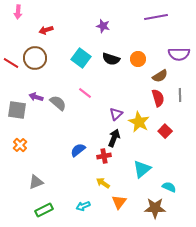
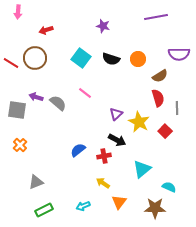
gray line: moved 3 px left, 13 px down
black arrow: moved 3 px right, 2 px down; rotated 96 degrees clockwise
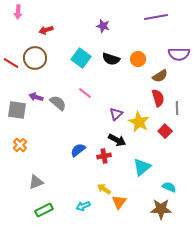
cyan triangle: moved 2 px up
yellow arrow: moved 1 px right, 6 px down
brown star: moved 6 px right, 1 px down
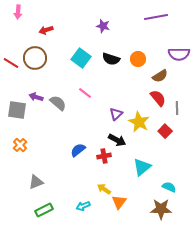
red semicircle: rotated 24 degrees counterclockwise
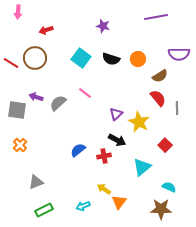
gray semicircle: rotated 84 degrees counterclockwise
red square: moved 14 px down
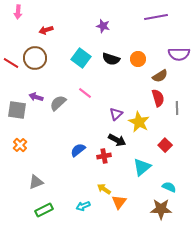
red semicircle: rotated 24 degrees clockwise
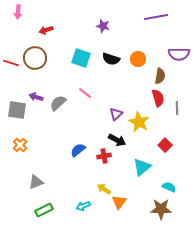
cyan square: rotated 18 degrees counterclockwise
red line: rotated 14 degrees counterclockwise
brown semicircle: rotated 49 degrees counterclockwise
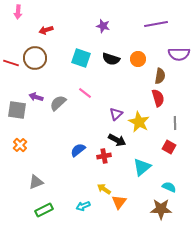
purple line: moved 7 px down
gray line: moved 2 px left, 15 px down
red square: moved 4 px right, 2 px down; rotated 16 degrees counterclockwise
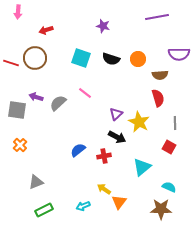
purple line: moved 1 px right, 7 px up
brown semicircle: moved 1 px up; rotated 77 degrees clockwise
black arrow: moved 3 px up
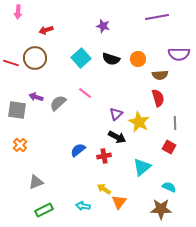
cyan square: rotated 30 degrees clockwise
cyan arrow: rotated 32 degrees clockwise
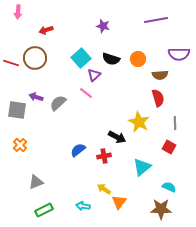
purple line: moved 1 px left, 3 px down
pink line: moved 1 px right
purple triangle: moved 22 px left, 39 px up
